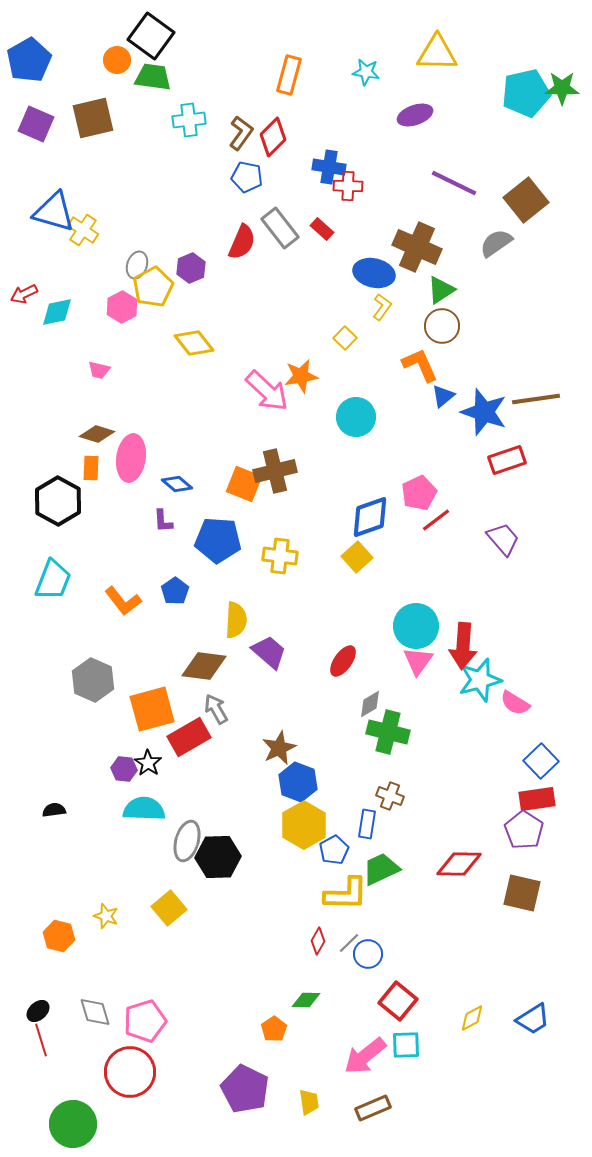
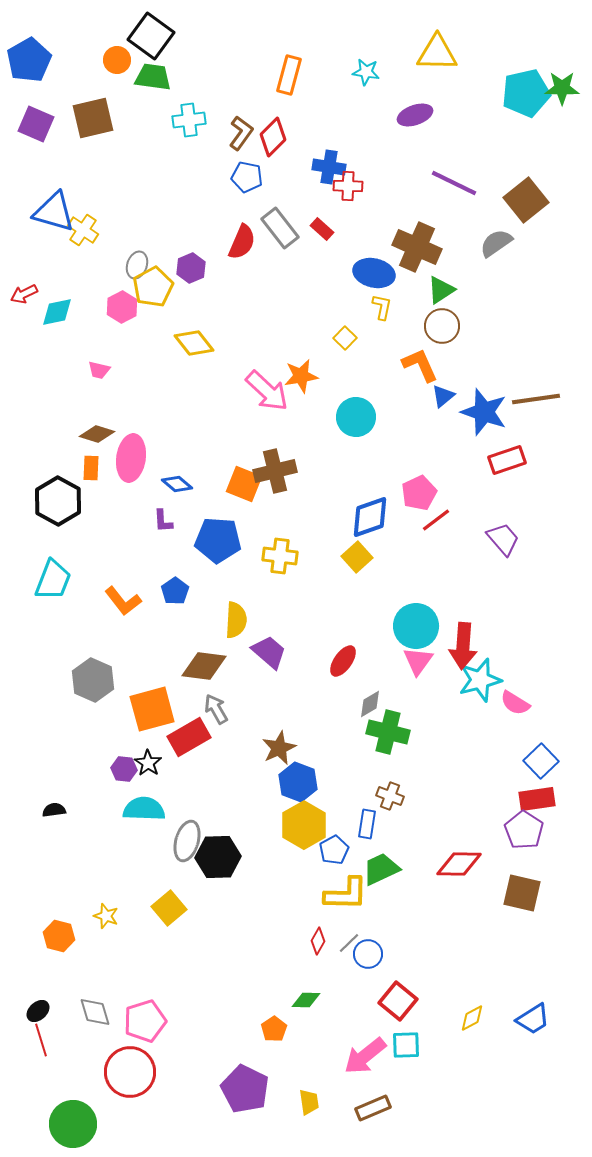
yellow L-shape at (382, 307): rotated 24 degrees counterclockwise
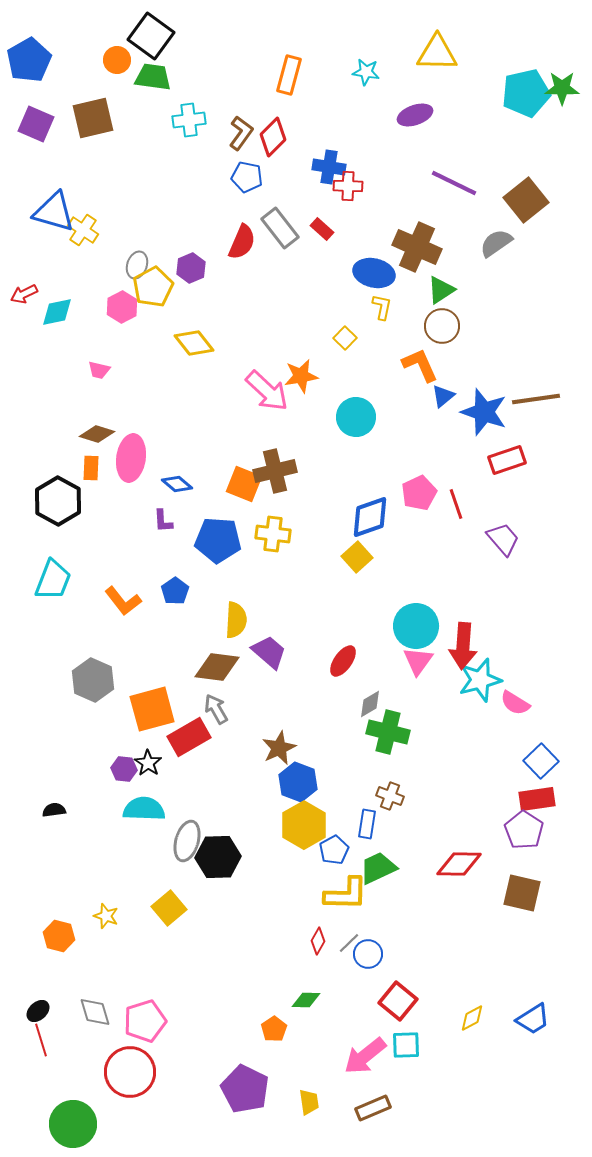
red line at (436, 520): moved 20 px right, 16 px up; rotated 72 degrees counterclockwise
yellow cross at (280, 556): moved 7 px left, 22 px up
brown diamond at (204, 666): moved 13 px right, 1 px down
green trapezoid at (381, 869): moved 3 px left, 1 px up
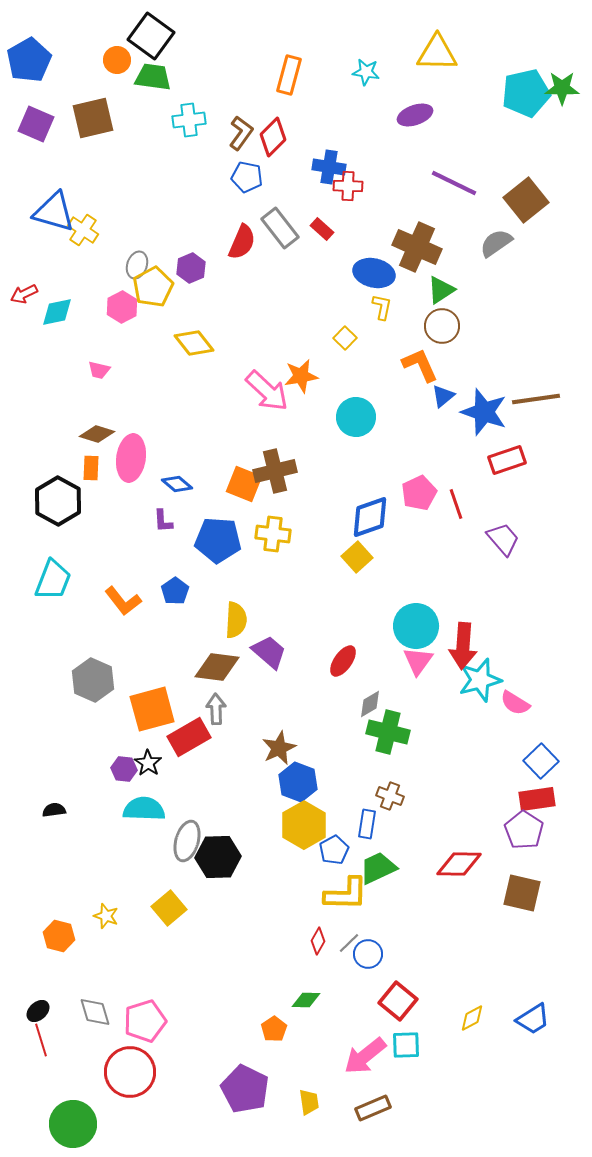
gray arrow at (216, 709): rotated 28 degrees clockwise
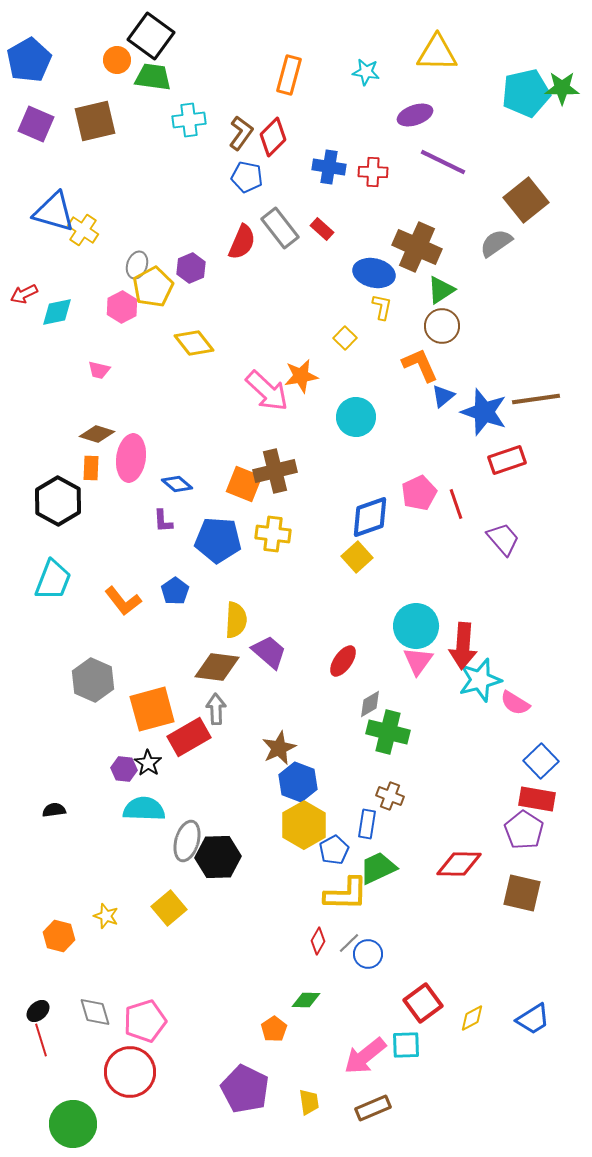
brown square at (93, 118): moved 2 px right, 3 px down
purple line at (454, 183): moved 11 px left, 21 px up
red cross at (348, 186): moved 25 px right, 14 px up
red rectangle at (537, 799): rotated 18 degrees clockwise
red square at (398, 1001): moved 25 px right, 2 px down; rotated 15 degrees clockwise
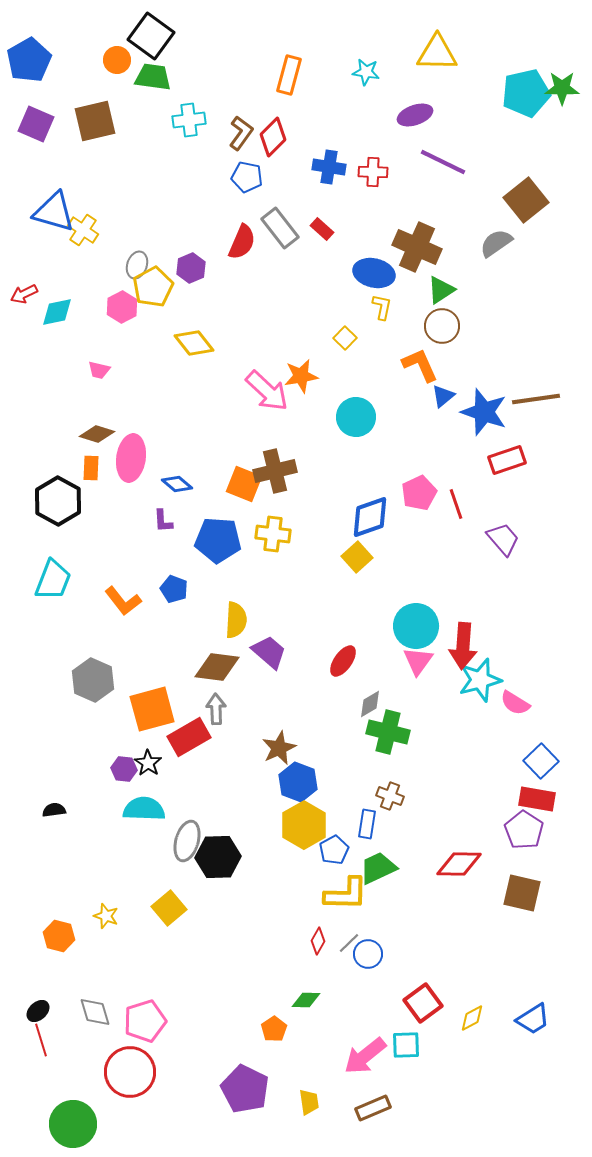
blue pentagon at (175, 591): moved 1 px left, 2 px up; rotated 16 degrees counterclockwise
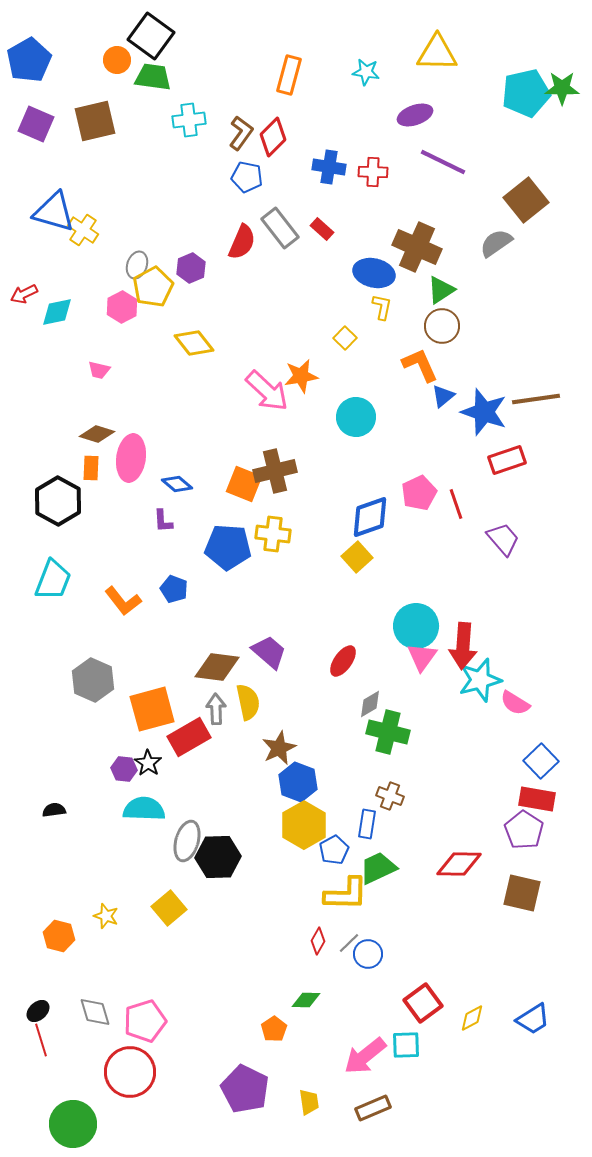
blue pentagon at (218, 540): moved 10 px right, 7 px down
yellow semicircle at (236, 620): moved 12 px right, 82 px down; rotated 15 degrees counterclockwise
pink triangle at (418, 661): moved 4 px right, 4 px up
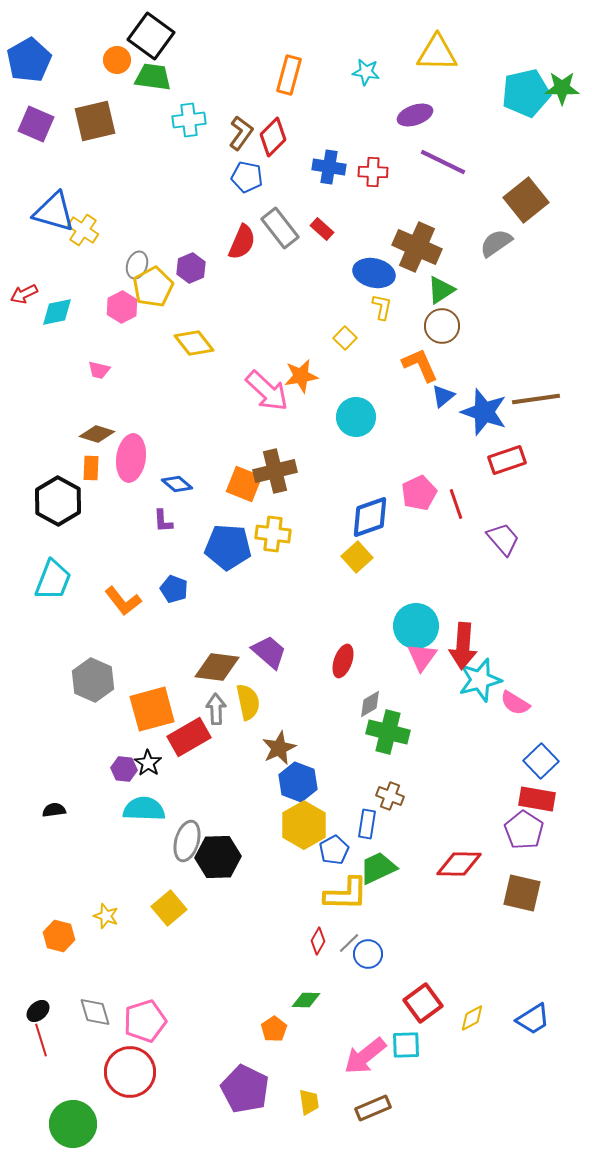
red ellipse at (343, 661): rotated 16 degrees counterclockwise
